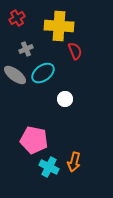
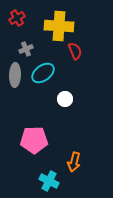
gray ellipse: rotated 55 degrees clockwise
pink pentagon: rotated 12 degrees counterclockwise
cyan cross: moved 14 px down
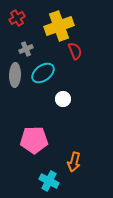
yellow cross: rotated 24 degrees counterclockwise
white circle: moved 2 px left
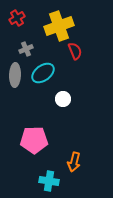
cyan cross: rotated 18 degrees counterclockwise
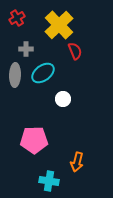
yellow cross: moved 1 px up; rotated 24 degrees counterclockwise
gray cross: rotated 24 degrees clockwise
orange arrow: moved 3 px right
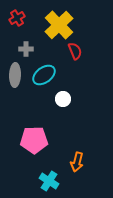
cyan ellipse: moved 1 px right, 2 px down
cyan cross: rotated 24 degrees clockwise
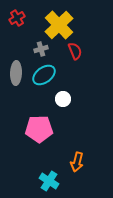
gray cross: moved 15 px right; rotated 16 degrees counterclockwise
gray ellipse: moved 1 px right, 2 px up
pink pentagon: moved 5 px right, 11 px up
